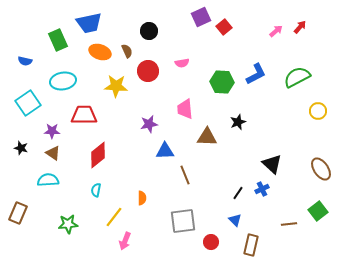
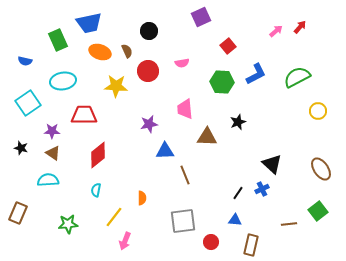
red square at (224, 27): moved 4 px right, 19 px down
blue triangle at (235, 220): rotated 40 degrees counterclockwise
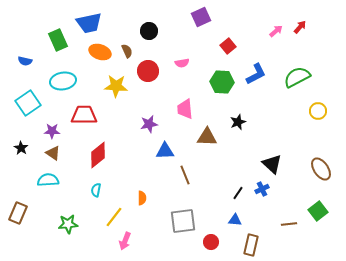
black star at (21, 148): rotated 16 degrees clockwise
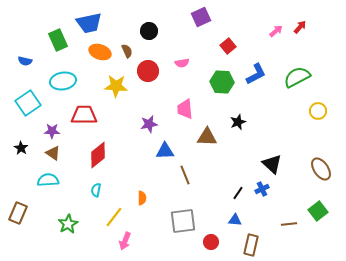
green star at (68, 224): rotated 24 degrees counterclockwise
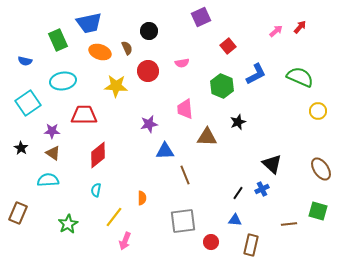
brown semicircle at (127, 51): moved 3 px up
green semicircle at (297, 77): moved 3 px right; rotated 52 degrees clockwise
green hexagon at (222, 82): moved 4 px down; rotated 20 degrees clockwise
green square at (318, 211): rotated 36 degrees counterclockwise
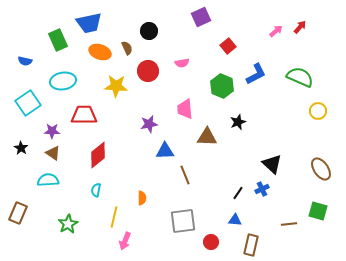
yellow line at (114, 217): rotated 25 degrees counterclockwise
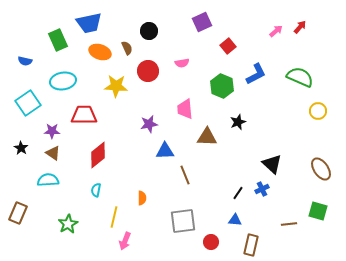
purple square at (201, 17): moved 1 px right, 5 px down
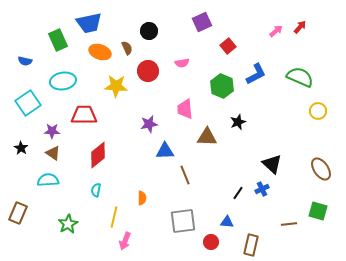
blue triangle at (235, 220): moved 8 px left, 2 px down
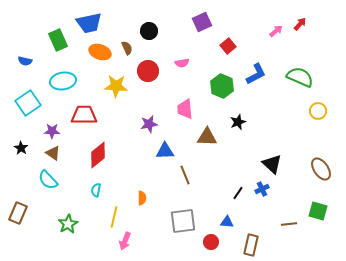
red arrow at (300, 27): moved 3 px up
cyan semicircle at (48, 180): rotated 130 degrees counterclockwise
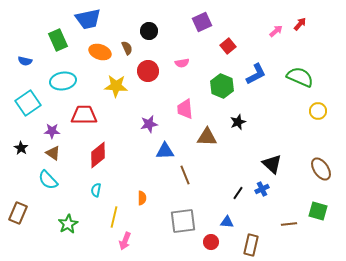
blue trapezoid at (89, 23): moved 1 px left, 4 px up
